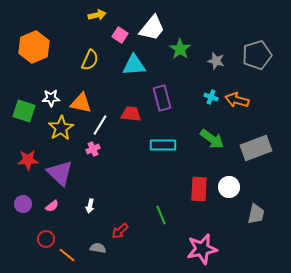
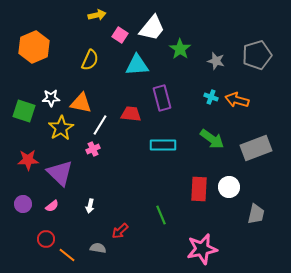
cyan triangle: moved 3 px right
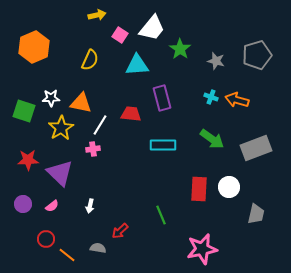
pink cross: rotated 16 degrees clockwise
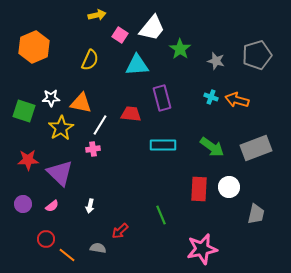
green arrow: moved 8 px down
